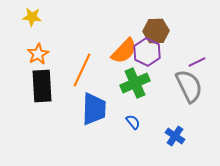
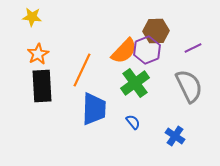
purple hexagon: moved 2 px up; rotated 12 degrees clockwise
purple line: moved 4 px left, 14 px up
green cross: rotated 12 degrees counterclockwise
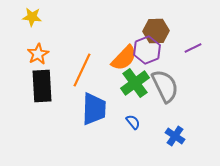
orange semicircle: moved 7 px down
gray semicircle: moved 24 px left
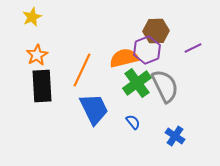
yellow star: rotated 30 degrees counterclockwise
orange star: moved 1 px left, 1 px down
orange semicircle: rotated 148 degrees counterclockwise
green cross: moved 2 px right
blue trapezoid: rotated 28 degrees counterclockwise
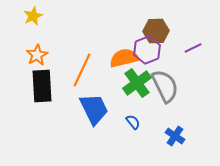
yellow star: moved 1 px right, 1 px up
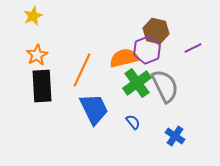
brown hexagon: rotated 15 degrees clockwise
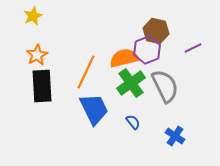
orange line: moved 4 px right, 2 px down
green cross: moved 6 px left
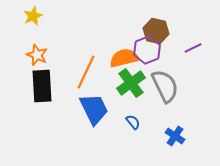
orange star: rotated 20 degrees counterclockwise
